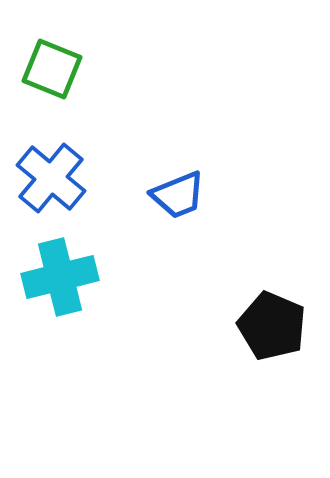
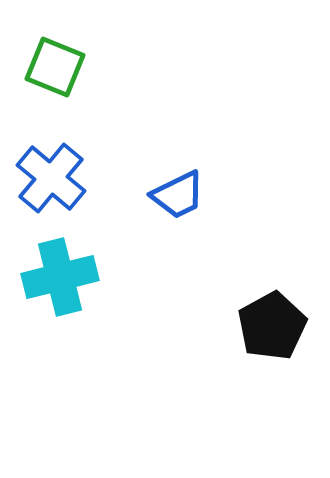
green square: moved 3 px right, 2 px up
blue trapezoid: rotated 4 degrees counterclockwise
black pentagon: rotated 20 degrees clockwise
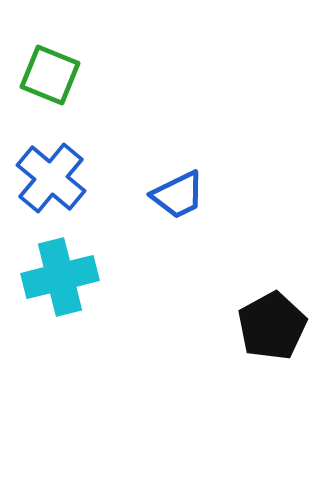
green square: moved 5 px left, 8 px down
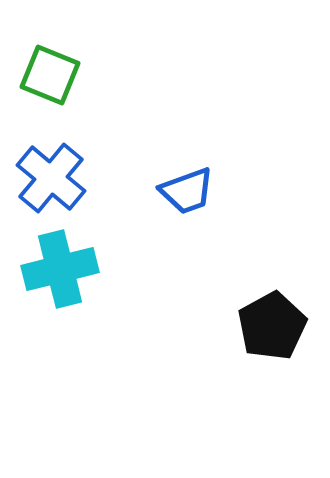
blue trapezoid: moved 9 px right, 4 px up; rotated 6 degrees clockwise
cyan cross: moved 8 px up
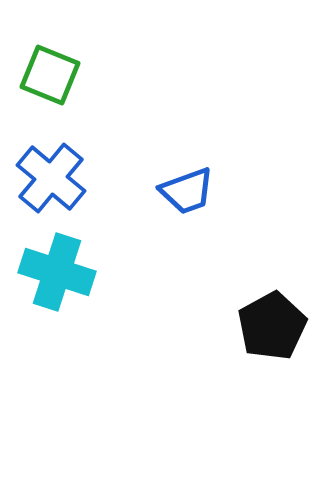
cyan cross: moved 3 px left, 3 px down; rotated 32 degrees clockwise
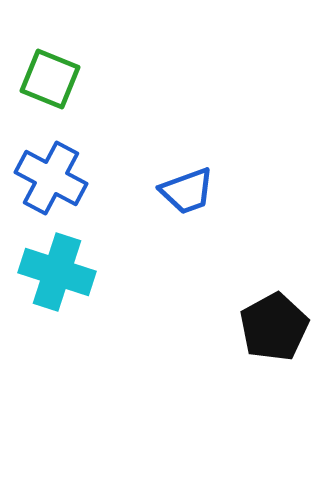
green square: moved 4 px down
blue cross: rotated 12 degrees counterclockwise
black pentagon: moved 2 px right, 1 px down
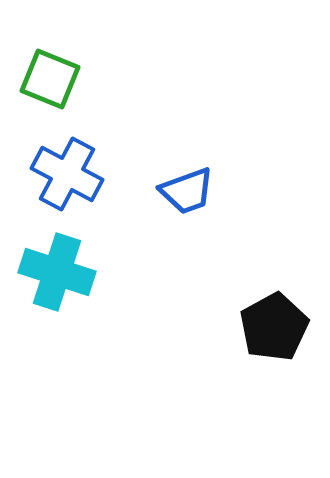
blue cross: moved 16 px right, 4 px up
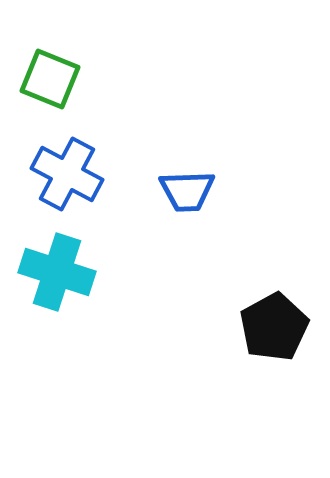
blue trapezoid: rotated 18 degrees clockwise
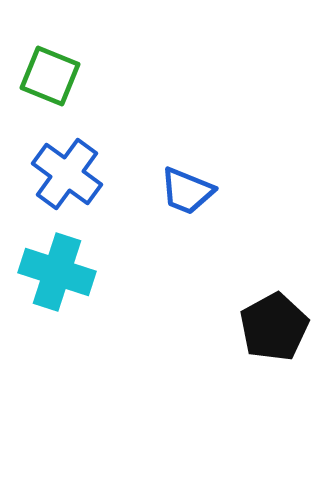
green square: moved 3 px up
blue cross: rotated 8 degrees clockwise
blue trapezoid: rotated 24 degrees clockwise
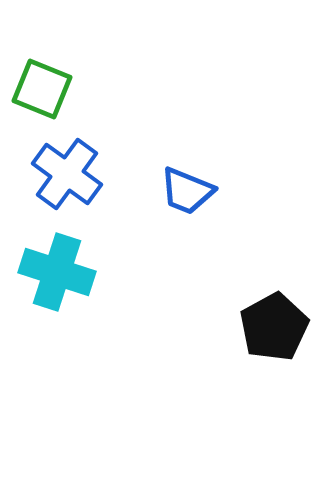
green square: moved 8 px left, 13 px down
